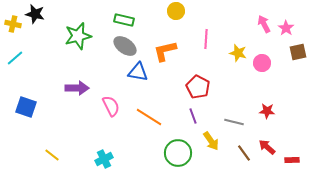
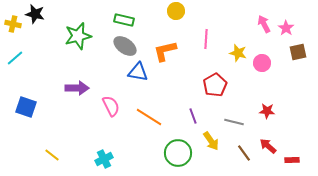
red pentagon: moved 17 px right, 2 px up; rotated 15 degrees clockwise
red arrow: moved 1 px right, 1 px up
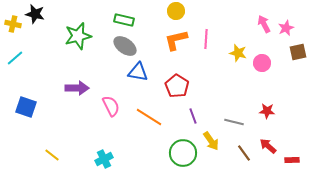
pink star: rotated 14 degrees clockwise
orange L-shape: moved 11 px right, 11 px up
red pentagon: moved 38 px left, 1 px down; rotated 10 degrees counterclockwise
green circle: moved 5 px right
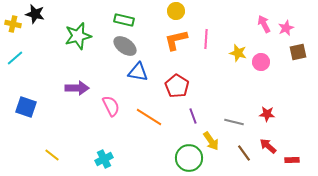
pink circle: moved 1 px left, 1 px up
red star: moved 3 px down
green circle: moved 6 px right, 5 px down
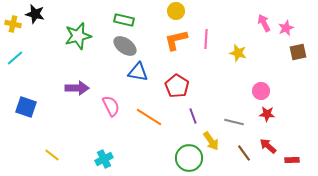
pink arrow: moved 1 px up
pink circle: moved 29 px down
